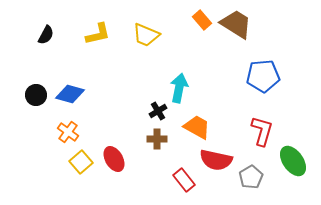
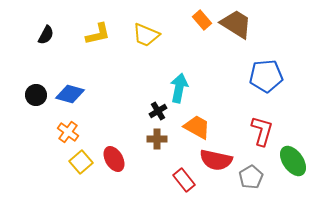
blue pentagon: moved 3 px right
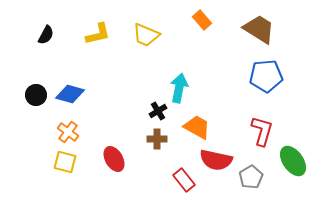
brown trapezoid: moved 23 px right, 5 px down
yellow square: moved 16 px left; rotated 35 degrees counterclockwise
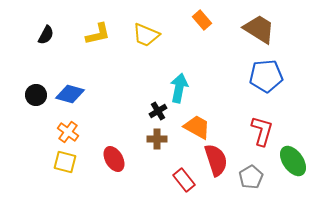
red semicircle: rotated 120 degrees counterclockwise
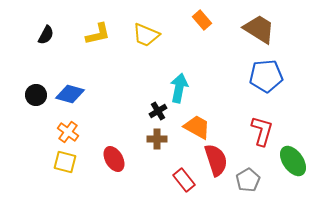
gray pentagon: moved 3 px left, 3 px down
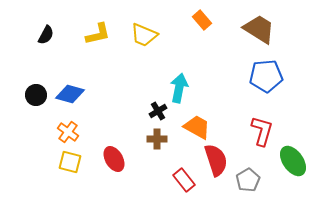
yellow trapezoid: moved 2 px left
yellow square: moved 5 px right
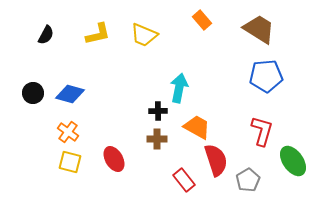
black circle: moved 3 px left, 2 px up
black cross: rotated 30 degrees clockwise
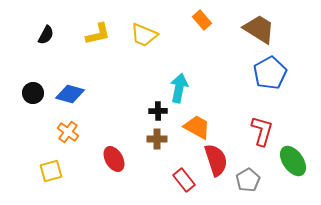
blue pentagon: moved 4 px right, 3 px up; rotated 24 degrees counterclockwise
yellow square: moved 19 px left, 9 px down; rotated 30 degrees counterclockwise
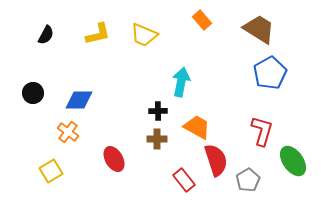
cyan arrow: moved 2 px right, 6 px up
blue diamond: moved 9 px right, 6 px down; rotated 16 degrees counterclockwise
yellow square: rotated 15 degrees counterclockwise
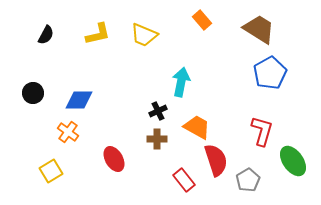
black cross: rotated 24 degrees counterclockwise
